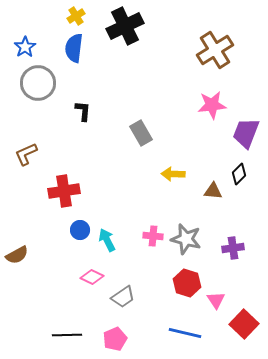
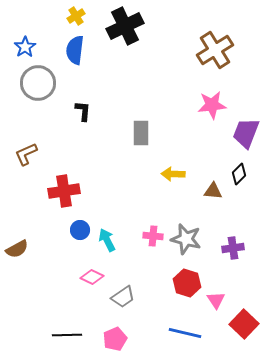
blue semicircle: moved 1 px right, 2 px down
gray rectangle: rotated 30 degrees clockwise
brown semicircle: moved 6 px up
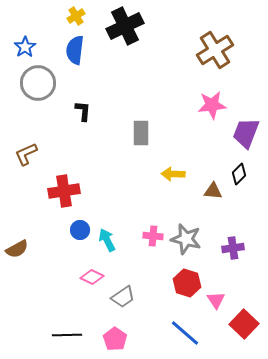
blue line: rotated 28 degrees clockwise
pink pentagon: rotated 15 degrees counterclockwise
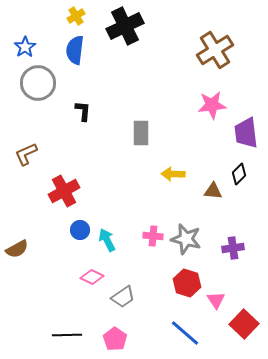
purple trapezoid: rotated 28 degrees counterclockwise
red cross: rotated 20 degrees counterclockwise
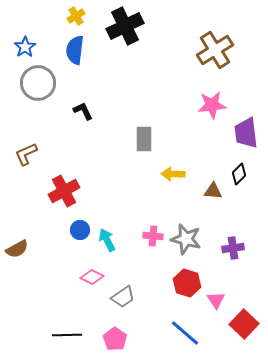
black L-shape: rotated 30 degrees counterclockwise
gray rectangle: moved 3 px right, 6 px down
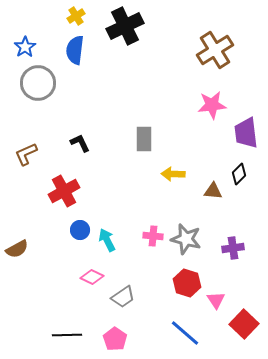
black L-shape: moved 3 px left, 32 px down
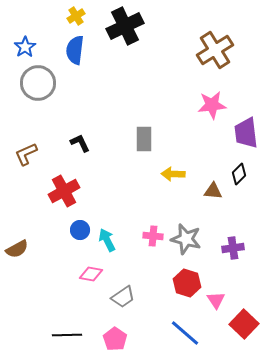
pink diamond: moved 1 px left, 3 px up; rotated 15 degrees counterclockwise
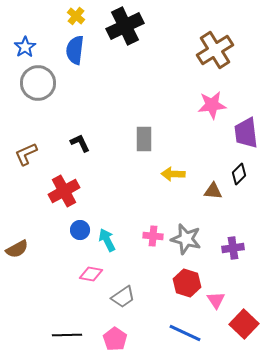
yellow cross: rotated 18 degrees counterclockwise
blue line: rotated 16 degrees counterclockwise
